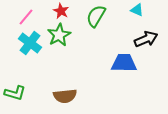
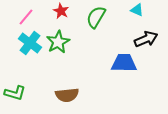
green semicircle: moved 1 px down
green star: moved 1 px left, 7 px down
brown semicircle: moved 2 px right, 1 px up
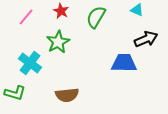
cyan cross: moved 20 px down
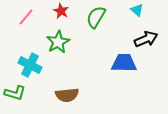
cyan triangle: rotated 16 degrees clockwise
cyan cross: moved 2 px down; rotated 10 degrees counterclockwise
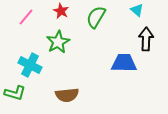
black arrow: rotated 65 degrees counterclockwise
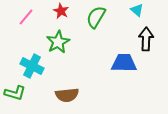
cyan cross: moved 2 px right, 1 px down
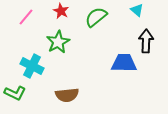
green semicircle: rotated 20 degrees clockwise
black arrow: moved 2 px down
green L-shape: rotated 10 degrees clockwise
